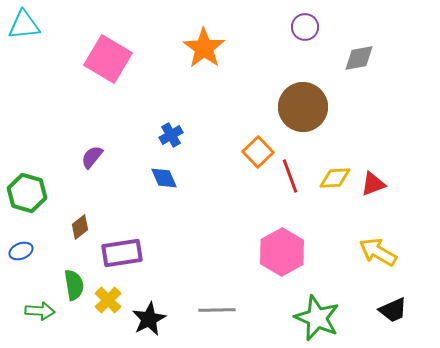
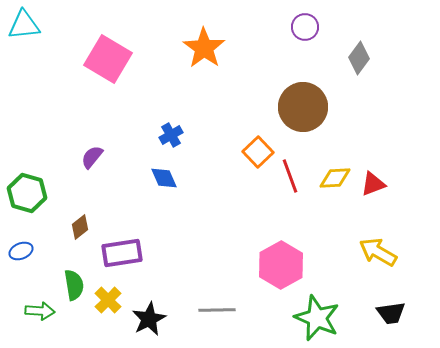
gray diamond: rotated 44 degrees counterclockwise
pink hexagon: moved 1 px left, 13 px down
black trapezoid: moved 2 px left, 3 px down; rotated 16 degrees clockwise
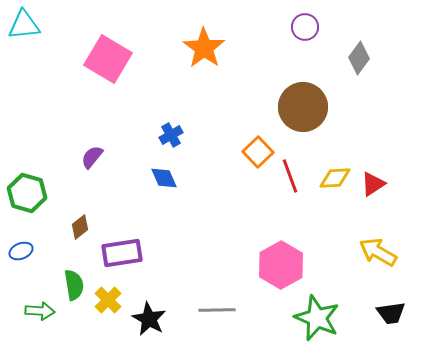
red triangle: rotated 12 degrees counterclockwise
black star: rotated 16 degrees counterclockwise
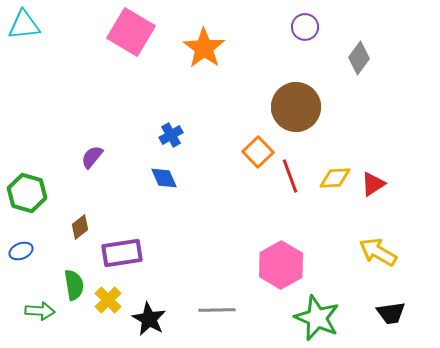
pink square: moved 23 px right, 27 px up
brown circle: moved 7 px left
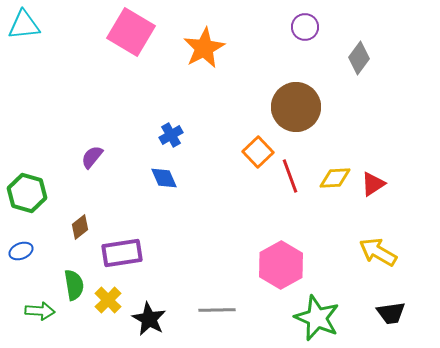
orange star: rotated 9 degrees clockwise
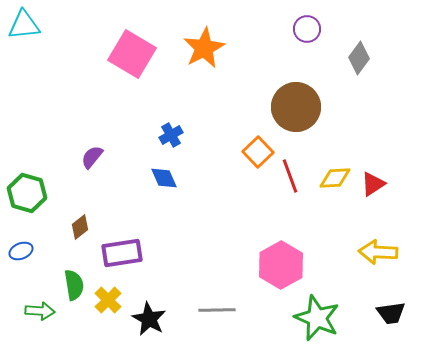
purple circle: moved 2 px right, 2 px down
pink square: moved 1 px right, 22 px down
yellow arrow: rotated 27 degrees counterclockwise
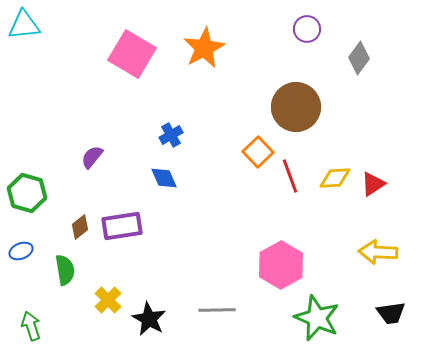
purple rectangle: moved 27 px up
green semicircle: moved 9 px left, 15 px up
green arrow: moved 9 px left, 15 px down; rotated 112 degrees counterclockwise
